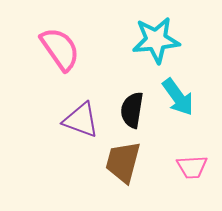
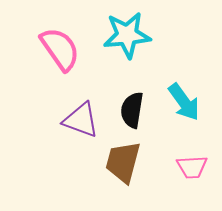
cyan star: moved 29 px left, 5 px up
cyan arrow: moved 6 px right, 5 px down
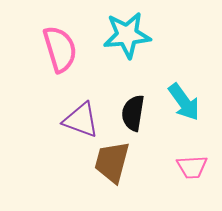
pink semicircle: rotated 18 degrees clockwise
black semicircle: moved 1 px right, 3 px down
brown trapezoid: moved 11 px left
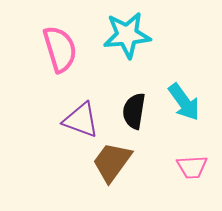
black semicircle: moved 1 px right, 2 px up
brown trapezoid: rotated 21 degrees clockwise
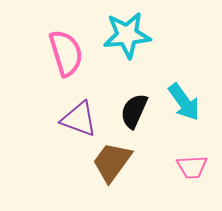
pink semicircle: moved 6 px right, 4 px down
black semicircle: rotated 15 degrees clockwise
purple triangle: moved 2 px left, 1 px up
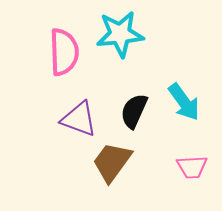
cyan star: moved 7 px left, 1 px up
pink semicircle: moved 2 px left, 1 px up; rotated 15 degrees clockwise
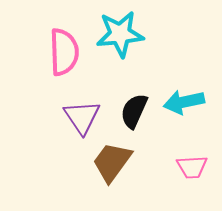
cyan arrow: rotated 114 degrees clockwise
purple triangle: moved 3 px right, 2 px up; rotated 36 degrees clockwise
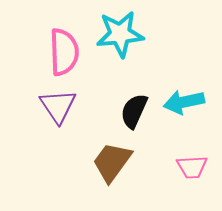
purple triangle: moved 24 px left, 11 px up
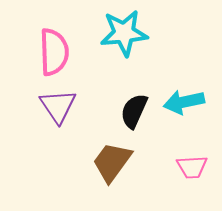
cyan star: moved 4 px right, 1 px up
pink semicircle: moved 10 px left
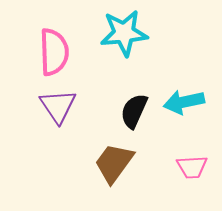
brown trapezoid: moved 2 px right, 1 px down
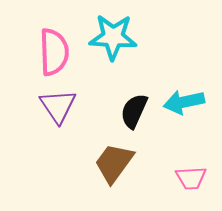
cyan star: moved 11 px left, 4 px down; rotated 9 degrees clockwise
pink trapezoid: moved 1 px left, 11 px down
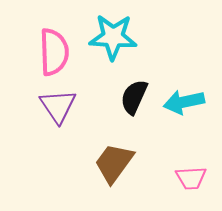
black semicircle: moved 14 px up
